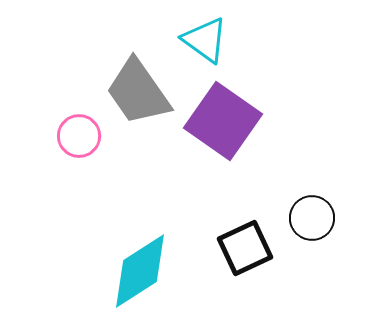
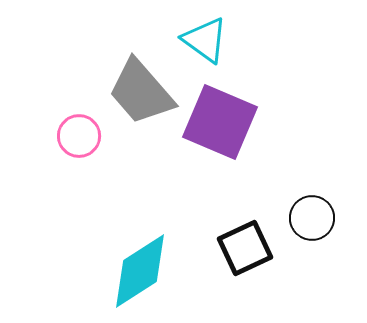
gray trapezoid: moved 3 px right; rotated 6 degrees counterclockwise
purple square: moved 3 px left, 1 px down; rotated 12 degrees counterclockwise
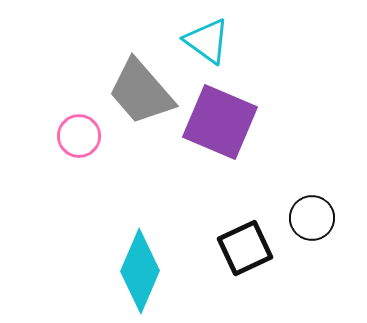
cyan triangle: moved 2 px right, 1 px down
cyan diamond: rotated 34 degrees counterclockwise
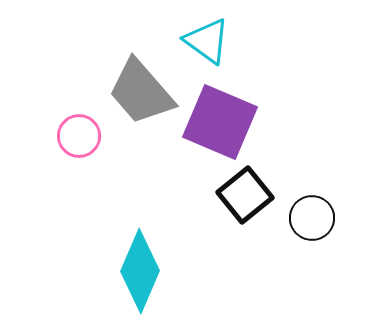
black square: moved 53 px up; rotated 14 degrees counterclockwise
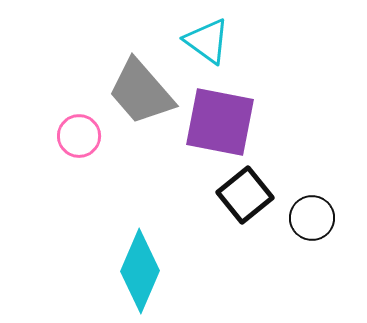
purple square: rotated 12 degrees counterclockwise
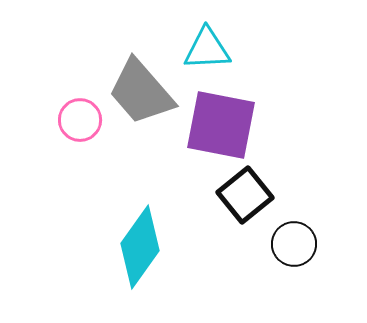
cyan triangle: moved 8 px down; rotated 39 degrees counterclockwise
purple square: moved 1 px right, 3 px down
pink circle: moved 1 px right, 16 px up
black circle: moved 18 px left, 26 px down
cyan diamond: moved 24 px up; rotated 12 degrees clockwise
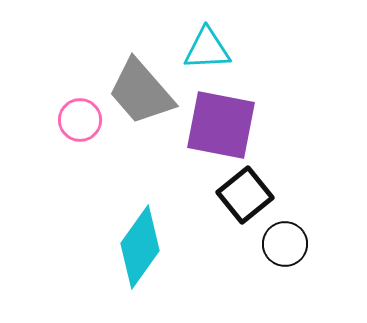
black circle: moved 9 px left
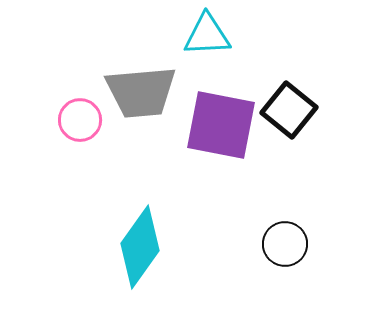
cyan triangle: moved 14 px up
gray trapezoid: rotated 54 degrees counterclockwise
black square: moved 44 px right, 85 px up; rotated 12 degrees counterclockwise
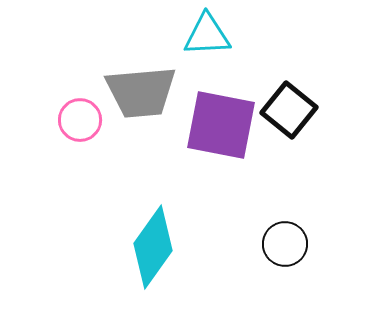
cyan diamond: moved 13 px right
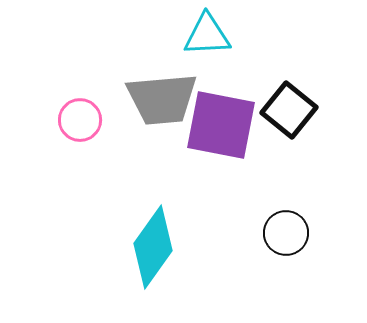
gray trapezoid: moved 21 px right, 7 px down
black circle: moved 1 px right, 11 px up
